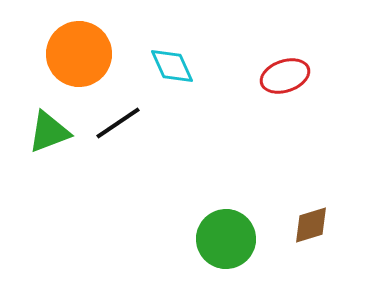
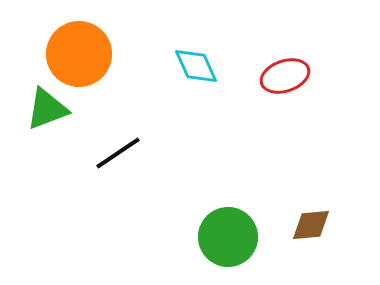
cyan diamond: moved 24 px right
black line: moved 30 px down
green triangle: moved 2 px left, 23 px up
brown diamond: rotated 12 degrees clockwise
green circle: moved 2 px right, 2 px up
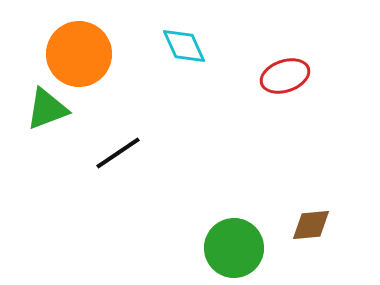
cyan diamond: moved 12 px left, 20 px up
green circle: moved 6 px right, 11 px down
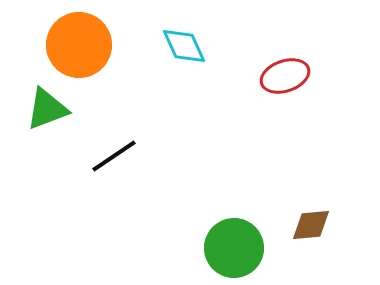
orange circle: moved 9 px up
black line: moved 4 px left, 3 px down
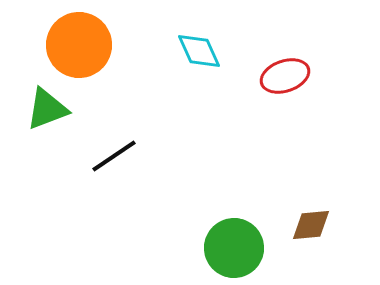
cyan diamond: moved 15 px right, 5 px down
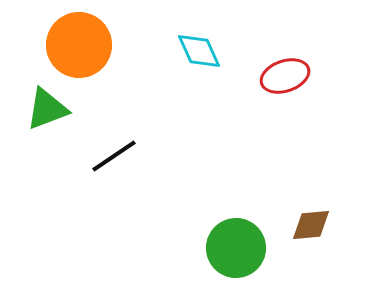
green circle: moved 2 px right
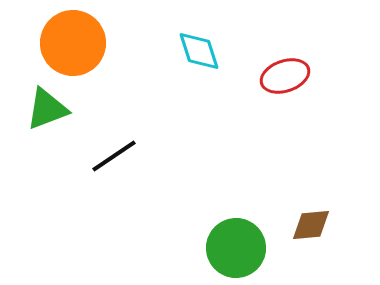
orange circle: moved 6 px left, 2 px up
cyan diamond: rotated 6 degrees clockwise
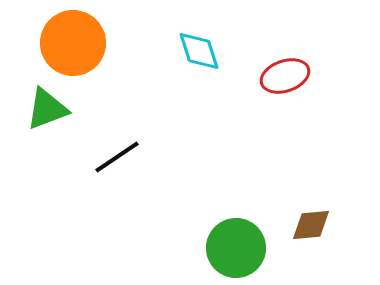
black line: moved 3 px right, 1 px down
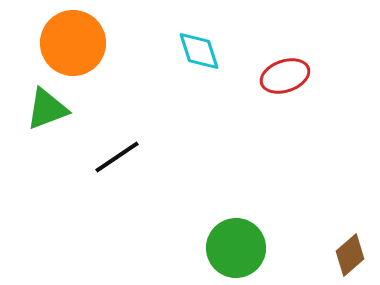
brown diamond: moved 39 px right, 30 px down; rotated 36 degrees counterclockwise
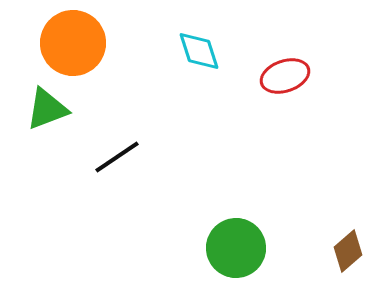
brown diamond: moved 2 px left, 4 px up
